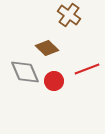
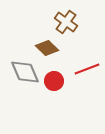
brown cross: moved 3 px left, 7 px down
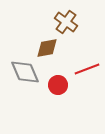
brown diamond: rotated 55 degrees counterclockwise
red circle: moved 4 px right, 4 px down
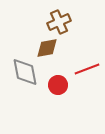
brown cross: moved 7 px left; rotated 30 degrees clockwise
gray diamond: rotated 12 degrees clockwise
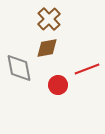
brown cross: moved 10 px left, 3 px up; rotated 20 degrees counterclockwise
gray diamond: moved 6 px left, 4 px up
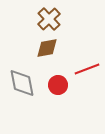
gray diamond: moved 3 px right, 15 px down
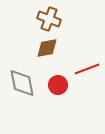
brown cross: rotated 25 degrees counterclockwise
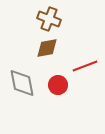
red line: moved 2 px left, 3 px up
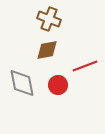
brown diamond: moved 2 px down
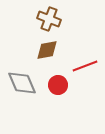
gray diamond: rotated 12 degrees counterclockwise
